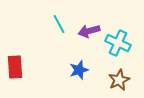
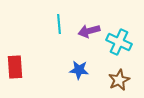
cyan line: rotated 24 degrees clockwise
cyan cross: moved 1 px right, 1 px up
blue star: rotated 24 degrees clockwise
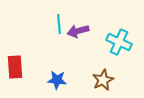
purple arrow: moved 11 px left
blue star: moved 22 px left, 10 px down
brown star: moved 16 px left
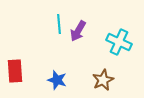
purple arrow: rotated 45 degrees counterclockwise
red rectangle: moved 4 px down
blue star: rotated 12 degrees clockwise
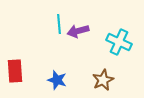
purple arrow: rotated 45 degrees clockwise
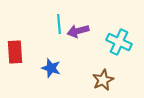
red rectangle: moved 19 px up
blue star: moved 6 px left, 12 px up
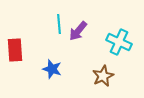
purple arrow: rotated 35 degrees counterclockwise
red rectangle: moved 2 px up
blue star: moved 1 px right, 1 px down
brown star: moved 4 px up
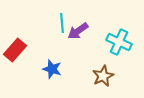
cyan line: moved 3 px right, 1 px up
purple arrow: rotated 15 degrees clockwise
red rectangle: rotated 45 degrees clockwise
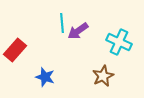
blue star: moved 7 px left, 8 px down
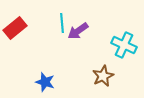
cyan cross: moved 5 px right, 3 px down
red rectangle: moved 22 px up; rotated 10 degrees clockwise
blue star: moved 5 px down
